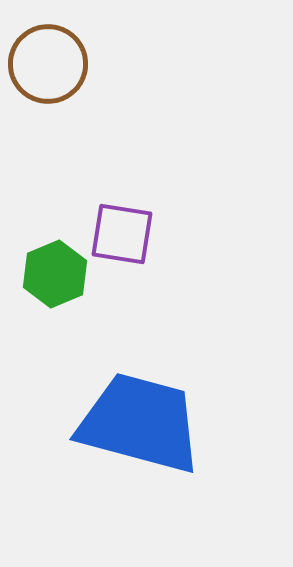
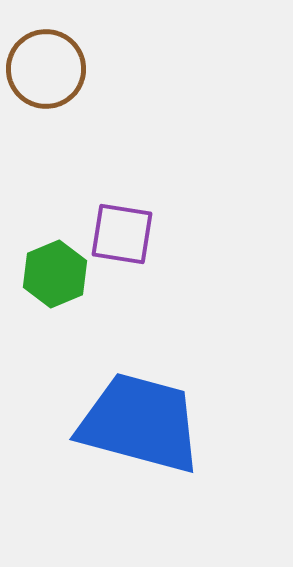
brown circle: moved 2 px left, 5 px down
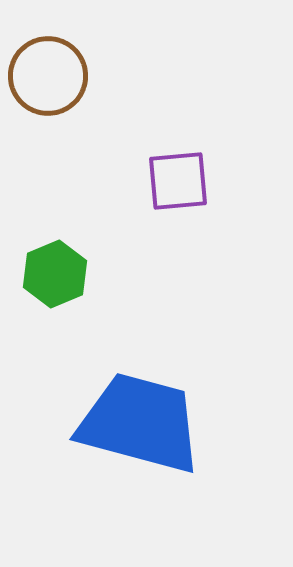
brown circle: moved 2 px right, 7 px down
purple square: moved 56 px right, 53 px up; rotated 14 degrees counterclockwise
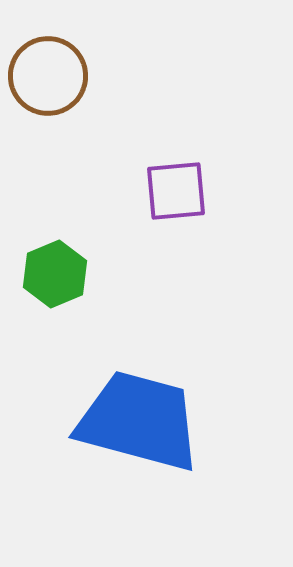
purple square: moved 2 px left, 10 px down
blue trapezoid: moved 1 px left, 2 px up
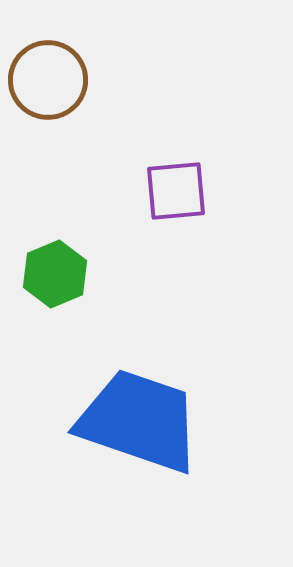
brown circle: moved 4 px down
blue trapezoid: rotated 4 degrees clockwise
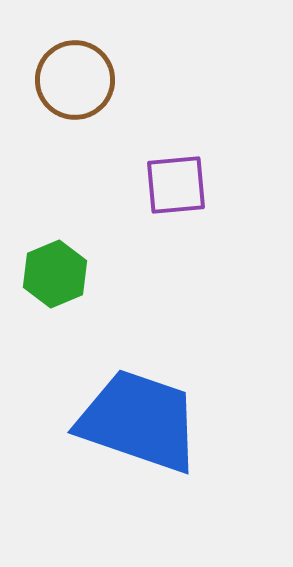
brown circle: moved 27 px right
purple square: moved 6 px up
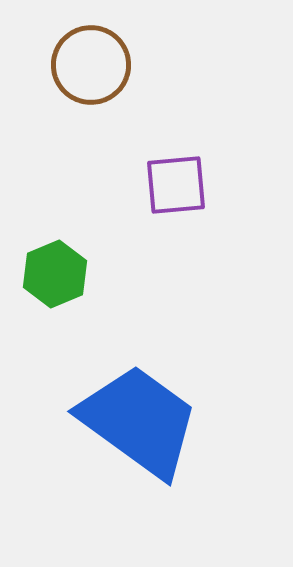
brown circle: moved 16 px right, 15 px up
blue trapezoid: rotated 17 degrees clockwise
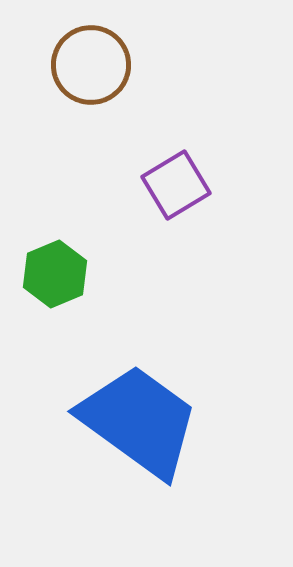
purple square: rotated 26 degrees counterclockwise
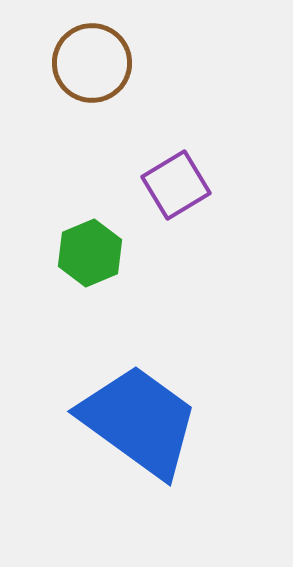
brown circle: moved 1 px right, 2 px up
green hexagon: moved 35 px right, 21 px up
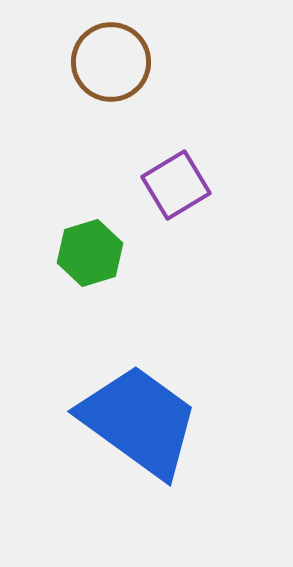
brown circle: moved 19 px right, 1 px up
green hexagon: rotated 6 degrees clockwise
